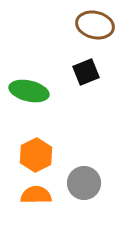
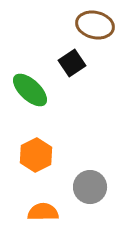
black square: moved 14 px left, 9 px up; rotated 12 degrees counterclockwise
green ellipse: moved 1 px right, 1 px up; rotated 30 degrees clockwise
gray circle: moved 6 px right, 4 px down
orange semicircle: moved 7 px right, 17 px down
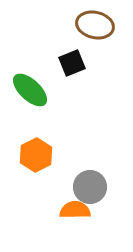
black square: rotated 12 degrees clockwise
orange semicircle: moved 32 px right, 2 px up
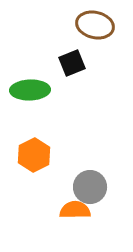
green ellipse: rotated 45 degrees counterclockwise
orange hexagon: moved 2 px left
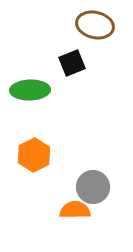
gray circle: moved 3 px right
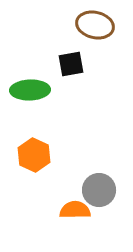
black square: moved 1 px left, 1 px down; rotated 12 degrees clockwise
orange hexagon: rotated 8 degrees counterclockwise
gray circle: moved 6 px right, 3 px down
